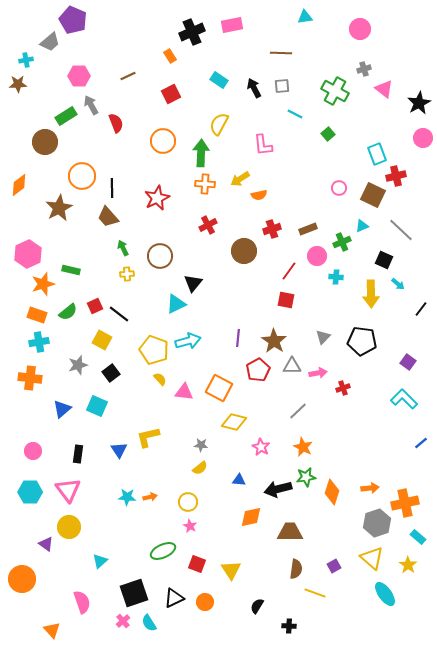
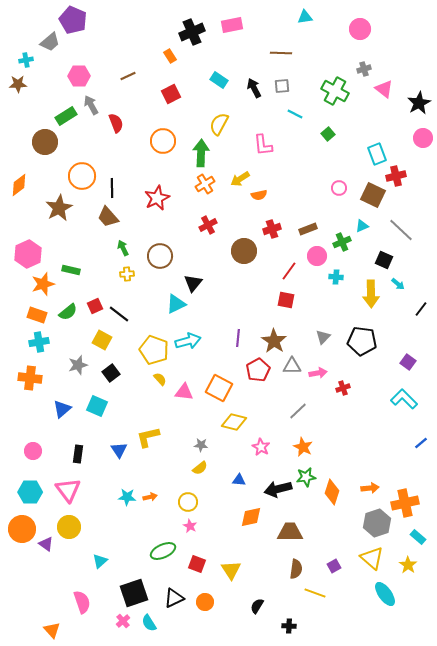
orange cross at (205, 184): rotated 36 degrees counterclockwise
orange circle at (22, 579): moved 50 px up
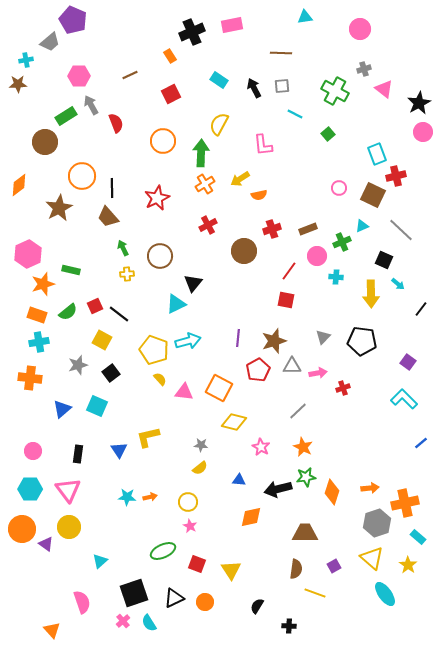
brown line at (128, 76): moved 2 px right, 1 px up
pink circle at (423, 138): moved 6 px up
brown star at (274, 341): rotated 20 degrees clockwise
cyan hexagon at (30, 492): moved 3 px up
brown trapezoid at (290, 532): moved 15 px right, 1 px down
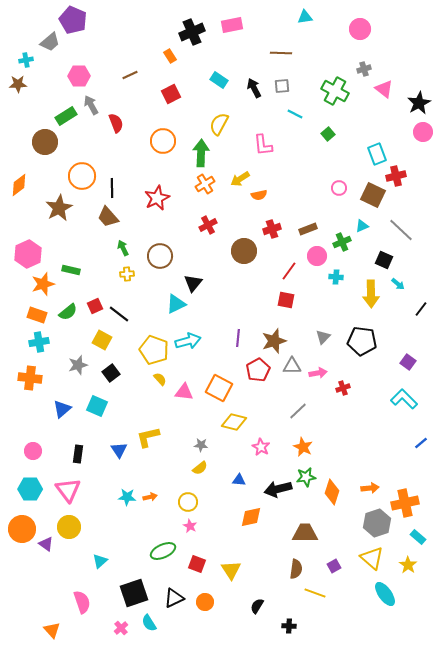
pink cross at (123, 621): moved 2 px left, 7 px down
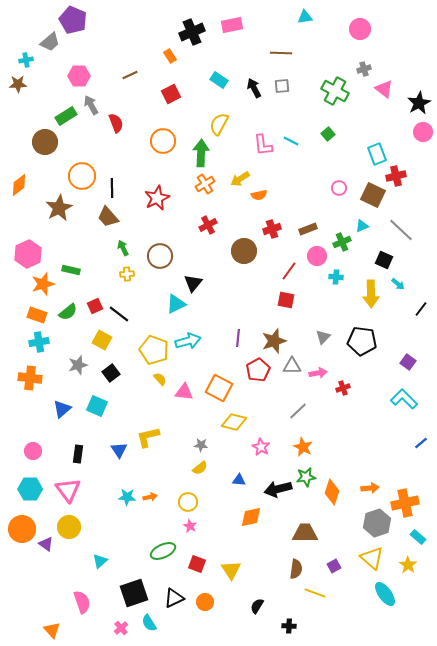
cyan line at (295, 114): moved 4 px left, 27 px down
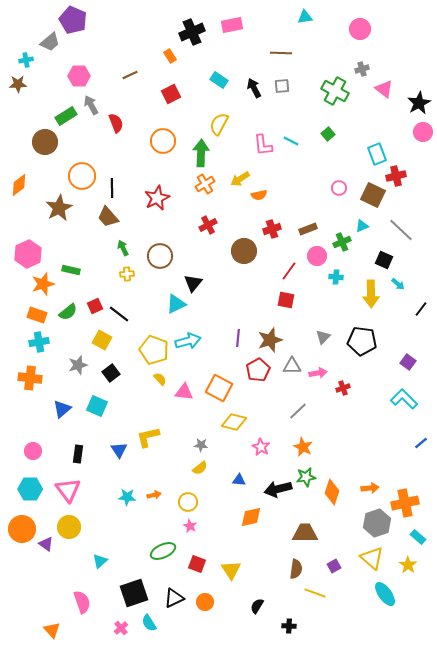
gray cross at (364, 69): moved 2 px left
brown star at (274, 341): moved 4 px left, 1 px up
orange arrow at (150, 497): moved 4 px right, 2 px up
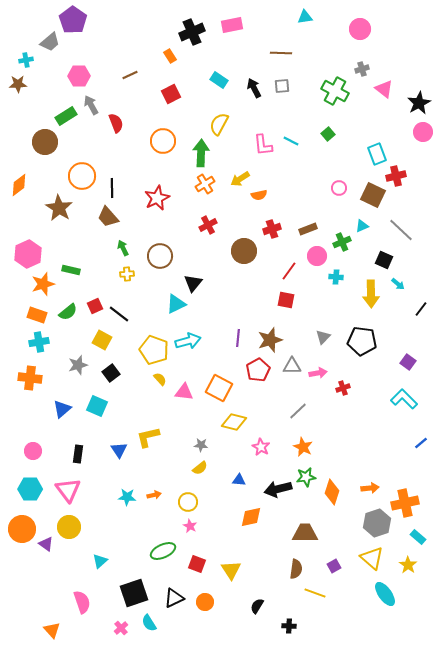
purple pentagon at (73, 20): rotated 12 degrees clockwise
brown star at (59, 208): rotated 12 degrees counterclockwise
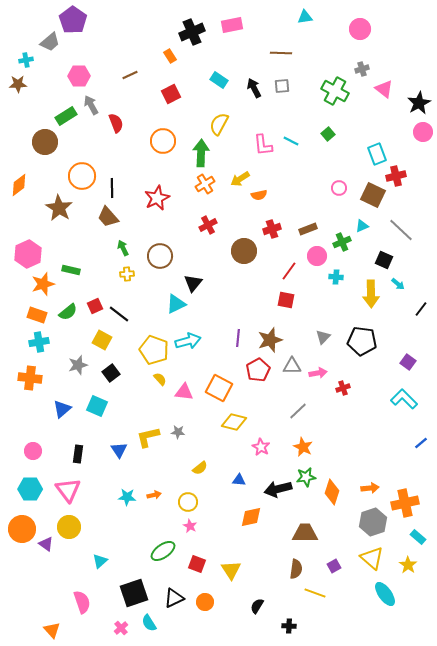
gray star at (201, 445): moved 23 px left, 13 px up
gray hexagon at (377, 523): moved 4 px left, 1 px up
green ellipse at (163, 551): rotated 10 degrees counterclockwise
